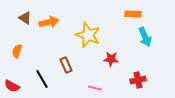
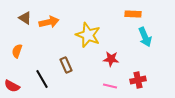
pink line: moved 15 px right, 2 px up
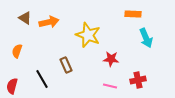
cyan arrow: moved 1 px right, 1 px down
red semicircle: rotated 77 degrees clockwise
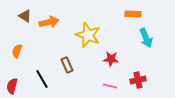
brown triangle: moved 2 px up
brown rectangle: moved 1 px right
